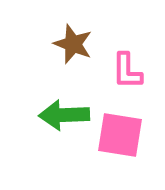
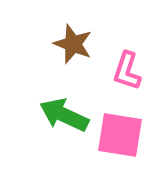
pink L-shape: rotated 18 degrees clockwise
green arrow: rotated 27 degrees clockwise
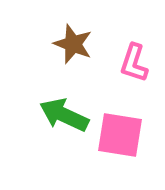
pink L-shape: moved 7 px right, 8 px up
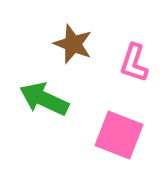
green arrow: moved 20 px left, 16 px up
pink square: moved 1 px left; rotated 12 degrees clockwise
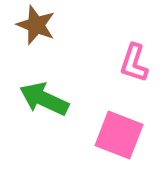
brown star: moved 37 px left, 19 px up
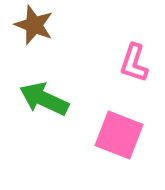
brown star: moved 2 px left
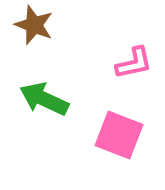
pink L-shape: rotated 120 degrees counterclockwise
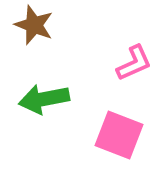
pink L-shape: rotated 12 degrees counterclockwise
green arrow: rotated 36 degrees counterclockwise
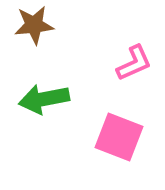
brown star: rotated 27 degrees counterclockwise
pink square: moved 2 px down
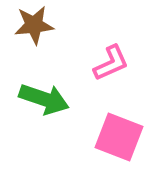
pink L-shape: moved 23 px left
green arrow: rotated 150 degrees counterclockwise
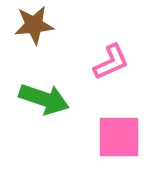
pink L-shape: moved 1 px up
pink square: rotated 21 degrees counterclockwise
